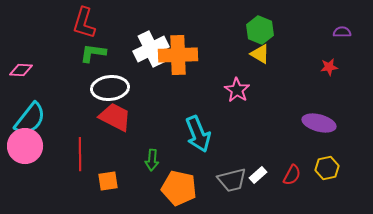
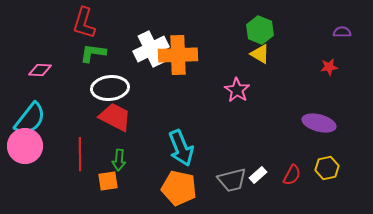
pink diamond: moved 19 px right
cyan arrow: moved 17 px left, 14 px down
green arrow: moved 33 px left
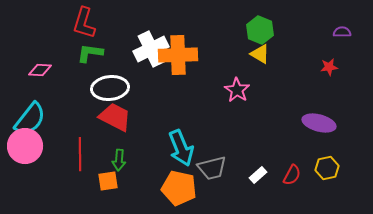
green L-shape: moved 3 px left
gray trapezoid: moved 20 px left, 12 px up
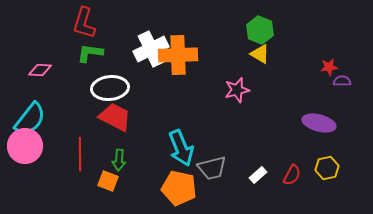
purple semicircle: moved 49 px down
pink star: rotated 25 degrees clockwise
orange square: rotated 30 degrees clockwise
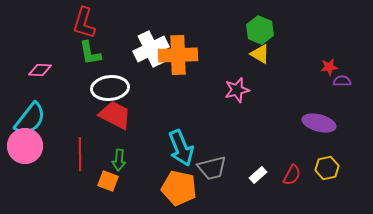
green L-shape: rotated 108 degrees counterclockwise
red trapezoid: moved 2 px up
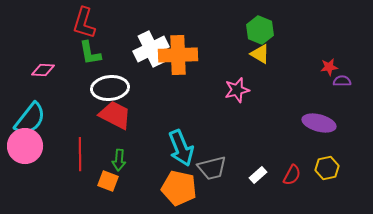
pink diamond: moved 3 px right
